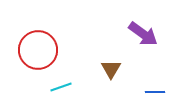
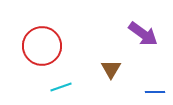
red circle: moved 4 px right, 4 px up
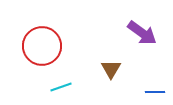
purple arrow: moved 1 px left, 1 px up
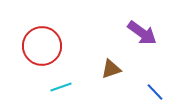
brown triangle: rotated 40 degrees clockwise
blue line: rotated 48 degrees clockwise
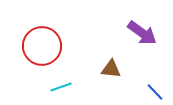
brown triangle: rotated 25 degrees clockwise
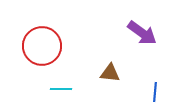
brown triangle: moved 1 px left, 4 px down
cyan line: moved 2 px down; rotated 20 degrees clockwise
blue line: rotated 48 degrees clockwise
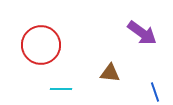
red circle: moved 1 px left, 1 px up
blue line: rotated 24 degrees counterclockwise
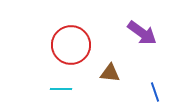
red circle: moved 30 px right
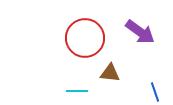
purple arrow: moved 2 px left, 1 px up
red circle: moved 14 px right, 7 px up
cyan line: moved 16 px right, 2 px down
